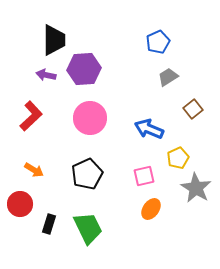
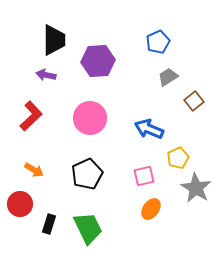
purple hexagon: moved 14 px right, 8 px up
brown square: moved 1 px right, 8 px up
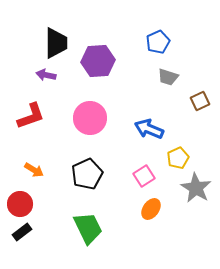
black trapezoid: moved 2 px right, 3 px down
gray trapezoid: rotated 130 degrees counterclockwise
brown square: moved 6 px right; rotated 12 degrees clockwise
red L-shape: rotated 24 degrees clockwise
pink square: rotated 20 degrees counterclockwise
black rectangle: moved 27 px left, 8 px down; rotated 36 degrees clockwise
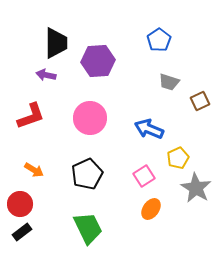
blue pentagon: moved 1 px right, 2 px up; rotated 10 degrees counterclockwise
gray trapezoid: moved 1 px right, 5 px down
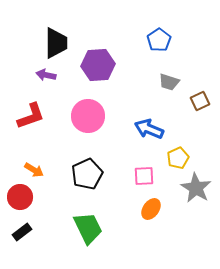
purple hexagon: moved 4 px down
pink circle: moved 2 px left, 2 px up
pink square: rotated 30 degrees clockwise
red circle: moved 7 px up
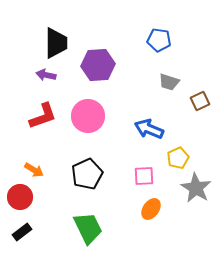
blue pentagon: rotated 30 degrees counterclockwise
red L-shape: moved 12 px right
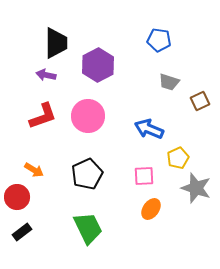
purple hexagon: rotated 24 degrees counterclockwise
gray star: rotated 12 degrees counterclockwise
red circle: moved 3 px left
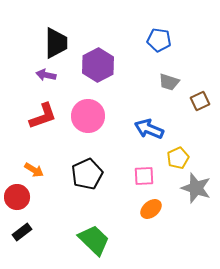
orange ellipse: rotated 15 degrees clockwise
green trapezoid: moved 6 px right, 12 px down; rotated 20 degrees counterclockwise
